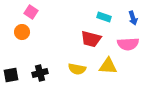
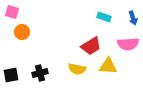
pink square: moved 19 px left; rotated 16 degrees counterclockwise
red trapezoid: moved 7 px down; rotated 45 degrees counterclockwise
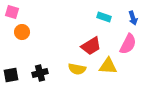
pink semicircle: rotated 60 degrees counterclockwise
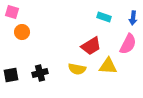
blue arrow: rotated 24 degrees clockwise
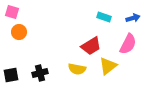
blue arrow: rotated 112 degrees counterclockwise
orange circle: moved 3 px left
yellow triangle: rotated 42 degrees counterclockwise
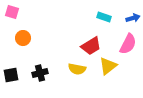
orange circle: moved 4 px right, 6 px down
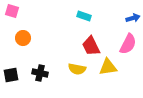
pink square: moved 1 px up
cyan rectangle: moved 20 px left, 1 px up
red trapezoid: rotated 95 degrees clockwise
yellow triangle: moved 1 px down; rotated 30 degrees clockwise
black cross: rotated 28 degrees clockwise
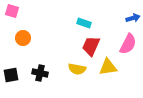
cyan rectangle: moved 7 px down
red trapezoid: rotated 50 degrees clockwise
